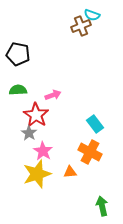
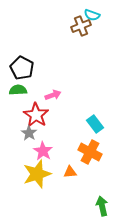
black pentagon: moved 4 px right, 14 px down; rotated 15 degrees clockwise
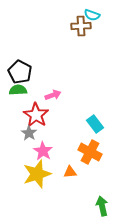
brown cross: rotated 18 degrees clockwise
black pentagon: moved 2 px left, 4 px down
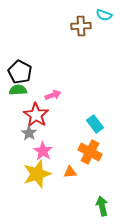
cyan semicircle: moved 12 px right
